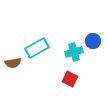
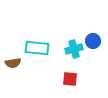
cyan rectangle: rotated 35 degrees clockwise
cyan cross: moved 3 px up
red square: rotated 21 degrees counterclockwise
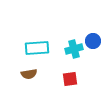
cyan rectangle: rotated 10 degrees counterclockwise
brown semicircle: moved 16 px right, 11 px down
red square: rotated 14 degrees counterclockwise
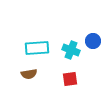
cyan cross: moved 3 px left, 1 px down; rotated 36 degrees clockwise
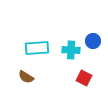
cyan cross: rotated 18 degrees counterclockwise
brown semicircle: moved 3 px left, 3 px down; rotated 42 degrees clockwise
red square: moved 14 px right, 1 px up; rotated 35 degrees clockwise
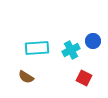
cyan cross: rotated 30 degrees counterclockwise
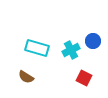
cyan rectangle: rotated 20 degrees clockwise
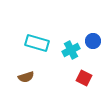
cyan rectangle: moved 5 px up
brown semicircle: rotated 49 degrees counterclockwise
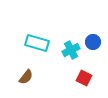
blue circle: moved 1 px down
brown semicircle: rotated 35 degrees counterclockwise
